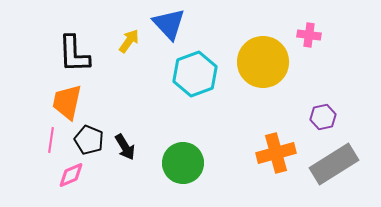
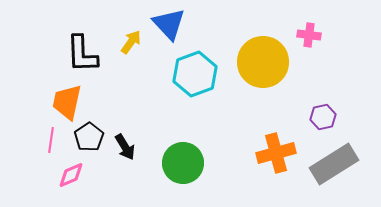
yellow arrow: moved 2 px right, 1 px down
black L-shape: moved 8 px right
black pentagon: moved 3 px up; rotated 16 degrees clockwise
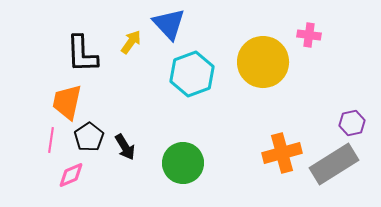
cyan hexagon: moved 3 px left
purple hexagon: moved 29 px right, 6 px down
orange cross: moved 6 px right
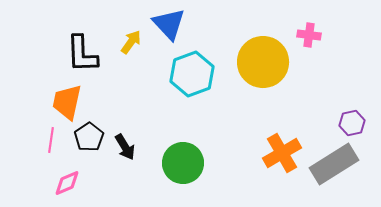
orange cross: rotated 15 degrees counterclockwise
pink diamond: moved 4 px left, 8 px down
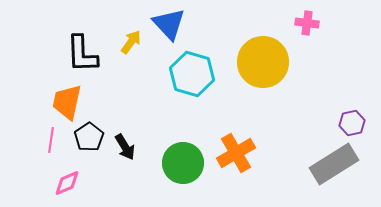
pink cross: moved 2 px left, 12 px up
cyan hexagon: rotated 24 degrees counterclockwise
orange cross: moved 46 px left
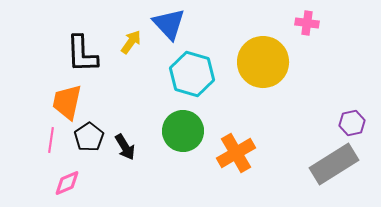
green circle: moved 32 px up
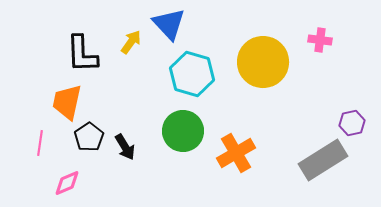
pink cross: moved 13 px right, 17 px down
pink line: moved 11 px left, 3 px down
gray rectangle: moved 11 px left, 4 px up
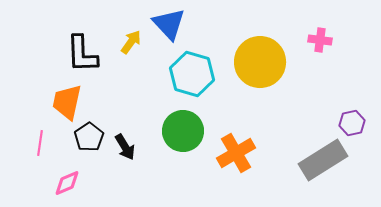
yellow circle: moved 3 px left
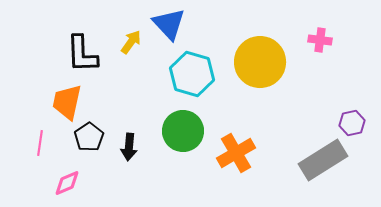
black arrow: moved 4 px right; rotated 36 degrees clockwise
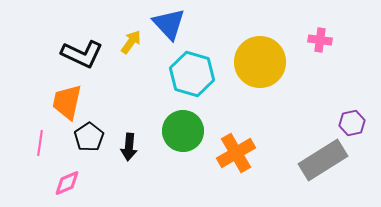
black L-shape: rotated 63 degrees counterclockwise
